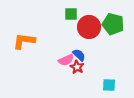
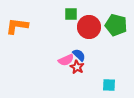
green pentagon: moved 3 px right, 1 px down
orange L-shape: moved 7 px left, 15 px up
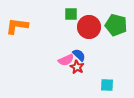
cyan square: moved 2 px left
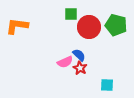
pink semicircle: moved 1 px left, 2 px down
red star: moved 3 px right, 1 px down
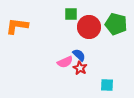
green pentagon: moved 1 px up
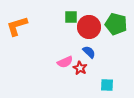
green square: moved 3 px down
orange L-shape: rotated 25 degrees counterclockwise
blue semicircle: moved 10 px right, 3 px up
